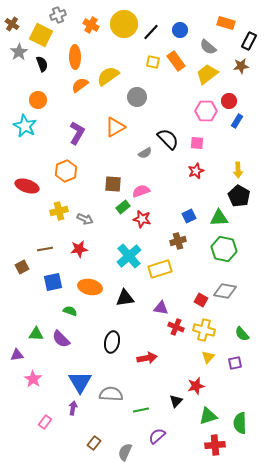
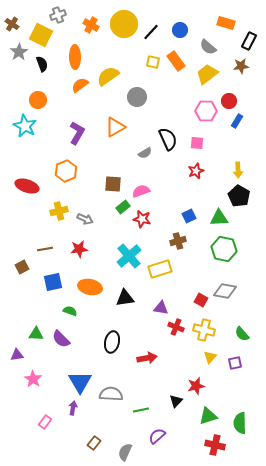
black semicircle at (168, 139): rotated 20 degrees clockwise
yellow triangle at (208, 357): moved 2 px right
red cross at (215, 445): rotated 18 degrees clockwise
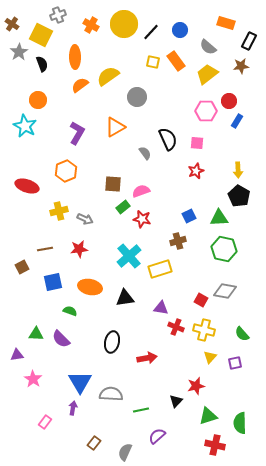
gray semicircle at (145, 153): rotated 96 degrees counterclockwise
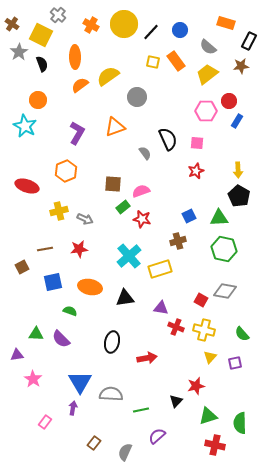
gray cross at (58, 15): rotated 28 degrees counterclockwise
orange triangle at (115, 127): rotated 10 degrees clockwise
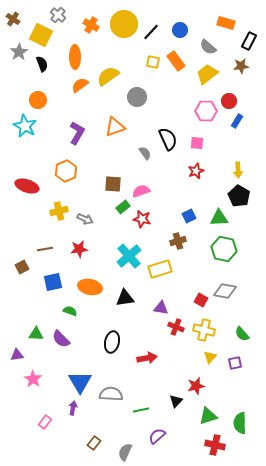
brown cross at (12, 24): moved 1 px right, 5 px up
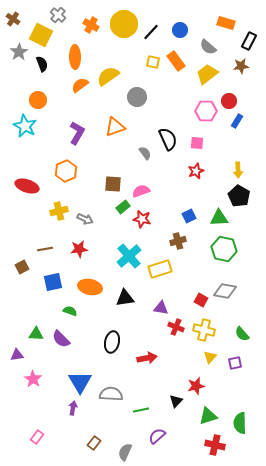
pink rectangle at (45, 422): moved 8 px left, 15 px down
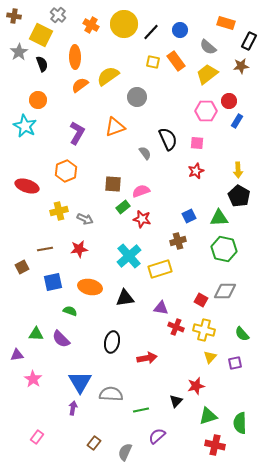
brown cross at (13, 19): moved 1 px right, 3 px up; rotated 24 degrees counterclockwise
gray diamond at (225, 291): rotated 10 degrees counterclockwise
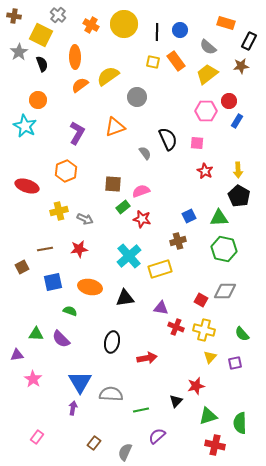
black line at (151, 32): moved 6 px right; rotated 42 degrees counterclockwise
red star at (196, 171): moved 9 px right; rotated 21 degrees counterclockwise
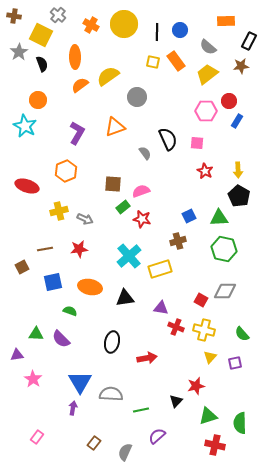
orange rectangle at (226, 23): moved 2 px up; rotated 18 degrees counterclockwise
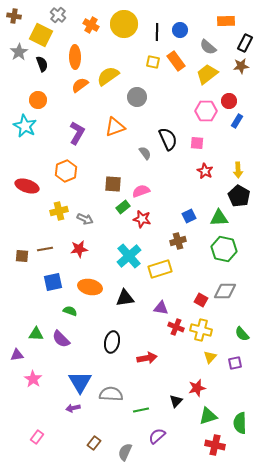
black rectangle at (249, 41): moved 4 px left, 2 px down
brown square at (22, 267): moved 11 px up; rotated 32 degrees clockwise
yellow cross at (204, 330): moved 3 px left
red star at (196, 386): moved 1 px right, 2 px down
purple arrow at (73, 408): rotated 112 degrees counterclockwise
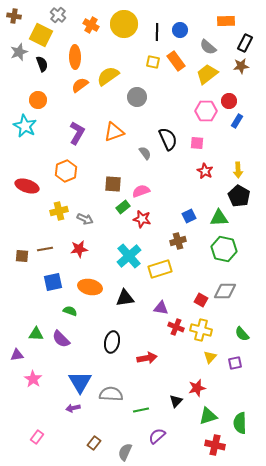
gray star at (19, 52): rotated 12 degrees clockwise
orange triangle at (115, 127): moved 1 px left, 5 px down
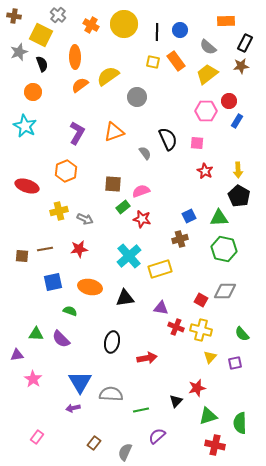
orange circle at (38, 100): moved 5 px left, 8 px up
brown cross at (178, 241): moved 2 px right, 2 px up
